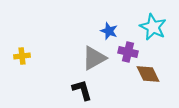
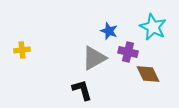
yellow cross: moved 6 px up
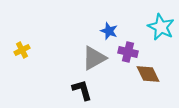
cyan star: moved 8 px right
yellow cross: rotated 21 degrees counterclockwise
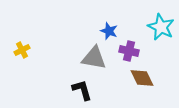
purple cross: moved 1 px right, 1 px up
gray triangle: rotated 40 degrees clockwise
brown diamond: moved 6 px left, 4 px down
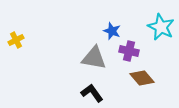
blue star: moved 3 px right
yellow cross: moved 6 px left, 10 px up
brown diamond: rotated 15 degrees counterclockwise
black L-shape: moved 10 px right, 3 px down; rotated 20 degrees counterclockwise
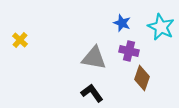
blue star: moved 10 px right, 8 px up
yellow cross: moved 4 px right; rotated 21 degrees counterclockwise
brown diamond: rotated 60 degrees clockwise
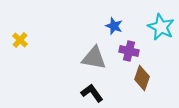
blue star: moved 8 px left, 3 px down
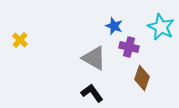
purple cross: moved 4 px up
gray triangle: rotated 20 degrees clockwise
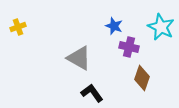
yellow cross: moved 2 px left, 13 px up; rotated 28 degrees clockwise
gray triangle: moved 15 px left
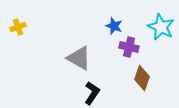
black L-shape: rotated 70 degrees clockwise
